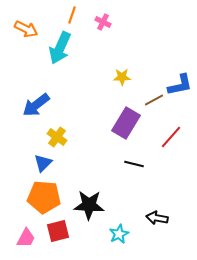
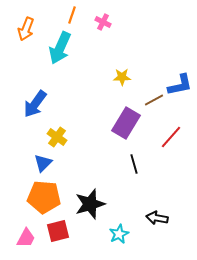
orange arrow: rotated 85 degrees clockwise
blue arrow: moved 1 px left, 1 px up; rotated 16 degrees counterclockwise
black line: rotated 60 degrees clockwise
black star: moved 1 px right, 1 px up; rotated 20 degrees counterclockwise
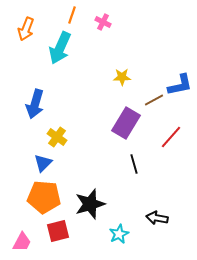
blue arrow: rotated 20 degrees counterclockwise
pink trapezoid: moved 4 px left, 4 px down
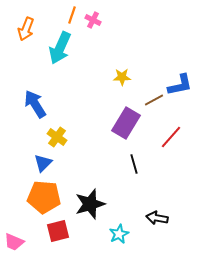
pink cross: moved 10 px left, 2 px up
blue arrow: rotated 132 degrees clockwise
pink trapezoid: moved 8 px left; rotated 85 degrees clockwise
